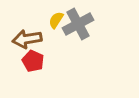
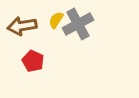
brown arrow: moved 5 px left, 13 px up
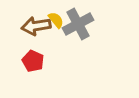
yellow semicircle: rotated 108 degrees clockwise
brown arrow: moved 14 px right
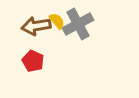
yellow semicircle: moved 1 px right, 1 px down
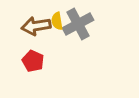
yellow semicircle: rotated 150 degrees counterclockwise
